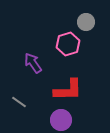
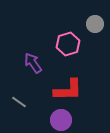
gray circle: moved 9 px right, 2 px down
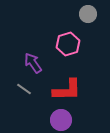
gray circle: moved 7 px left, 10 px up
red L-shape: moved 1 px left
gray line: moved 5 px right, 13 px up
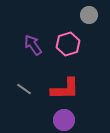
gray circle: moved 1 px right, 1 px down
purple arrow: moved 18 px up
red L-shape: moved 2 px left, 1 px up
purple circle: moved 3 px right
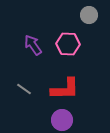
pink hexagon: rotated 20 degrees clockwise
purple circle: moved 2 px left
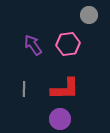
pink hexagon: rotated 10 degrees counterclockwise
gray line: rotated 56 degrees clockwise
purple circle: moved 2 px left, 1 px up
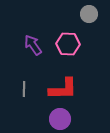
gray circle: moved 1 px up
pink hexagon: rotated 10 degrees clockwise
red L-shape: moved 2 px left
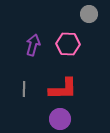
purple arrow: rotated 50 degrees clockwise
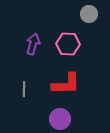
purple arrow: moved 1 px up
red L-shape: moved 3 px right, 5 px up
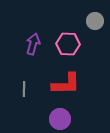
gray circle: moved 6 px right, 7 px down
